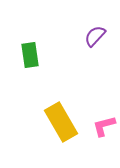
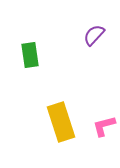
purple semicircle: moved 1 px left, 1 px up
yellow rectangle: rotated 12 degrees clockwise
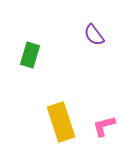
purple semicircle: rotated 80 degrees counterclockwise
green rectangle: rotated 25 degrees clockwise
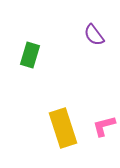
yellow rectangle: moved 2 px right, 6 px down
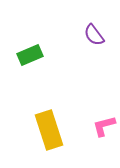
green rectangle: rotated 50 degrees clockwise
yellow rectangle: moved 14 px left, 2 px down
